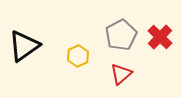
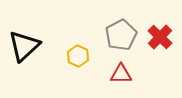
black triangle: rotated 8 degrees counterclockwise
yellow hexagon: rotated 10 degrees counterclockwise
red triangle: rotated 40 degrees clockwise
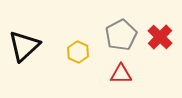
yellow hexagon: moved 4 px up
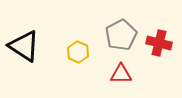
red cross: moved 1 px left, 6 px down; rotated 30 degrees counterclockwise
black triangle: rotated 44 degrees counterclockwise
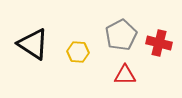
black triangle: moved 9 px right, 2 px up
yellow hexagon: rotated 20 degrees counterclockwise
red triangle: moved 4 px right, 1 px down
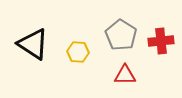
gray pentagon: rotated 12 degrees counterclockwise
red cross: moved 2 px right, 2 px up; rotated 20 degrees counterclockwise
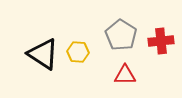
black triangle: moved 10 px right, 10 px down
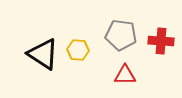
gray pentagon: rotated 24 degrees counterclockwise
red cross: rotated 10 degrees clockwise
yellow hexagon: moved 2 px up
